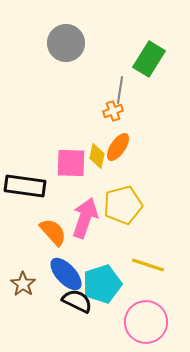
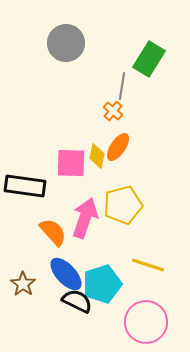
gray line: moved 2 px right, 4 px up
orange cross: rotated 30 degrees counterclockwise
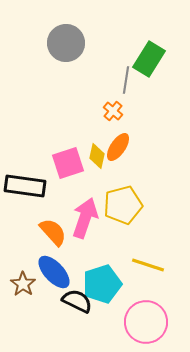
gray line: moved 4 px right, 6 px up
pink square: moved 3 px left; rotated 20 degrees counterclockwise
blue ellipse: moved 12 px left, 2 px up
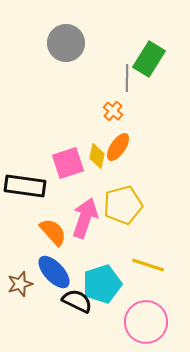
gray line: moved 1 px right, 2 px up; rotated 8 degrees counterclockwise
brown star: moved 3 px left; rotated 20 degrees clockwise
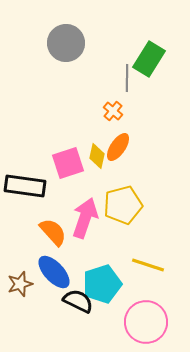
black semicircle: moved 1 px right
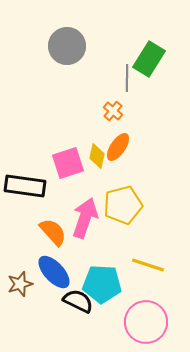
gray circle: moved 1 px right, 3 px down
cyan pentagon: rotated 21 degrees clockwise
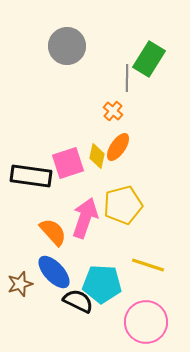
black rectangle: moved 6 px right, 10 px up
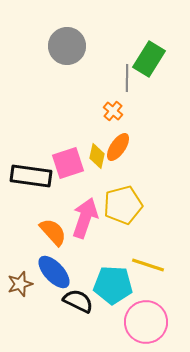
cyan pentagon: moved 11 px right, 1 px down
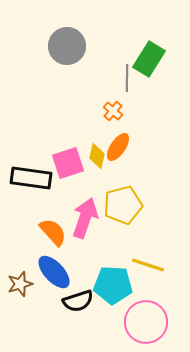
black rectangle: moved 2 px down
black semicircle: rotated 136 degrees clockwise
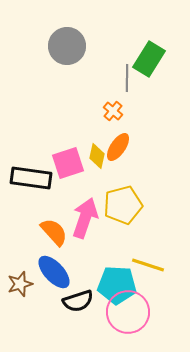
orange semicircle: moved 1 px right
cyan pentagon: moved 4 px right
pink circle: moved 18 px left, 10 px up
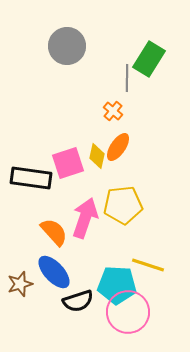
yellow pentagon: rotated 9 degrees clockwise
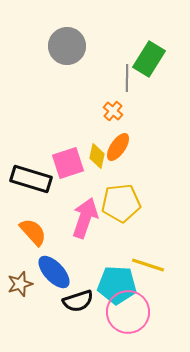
black rectangle: moved 1 px down; rotated 9 degrees clockwise
yellow pentagon: moved 2 px left, 2 px up
orange semicircle: moved 21 px left
